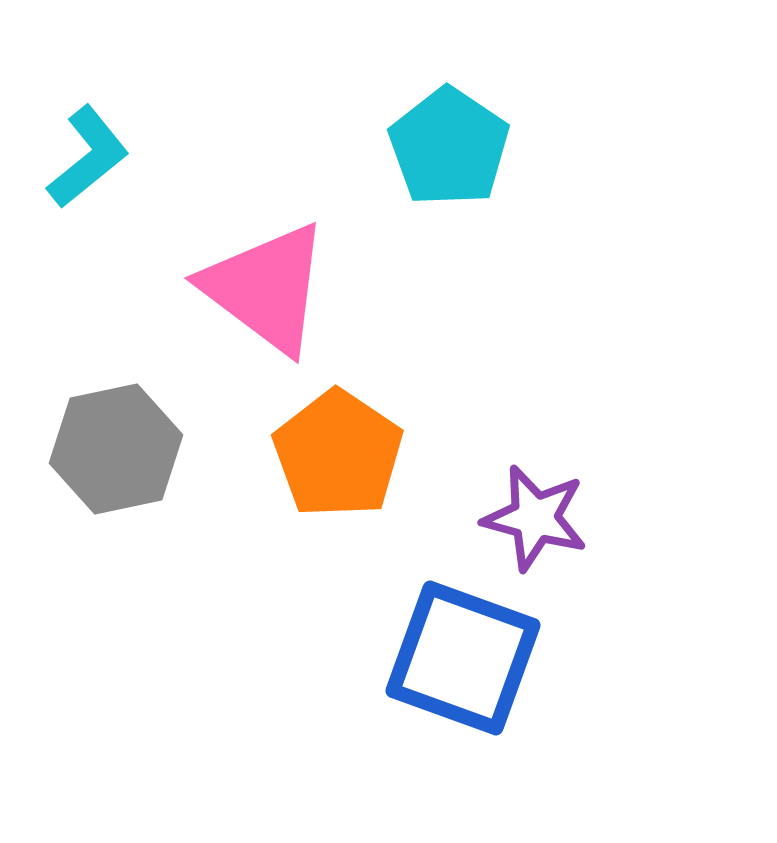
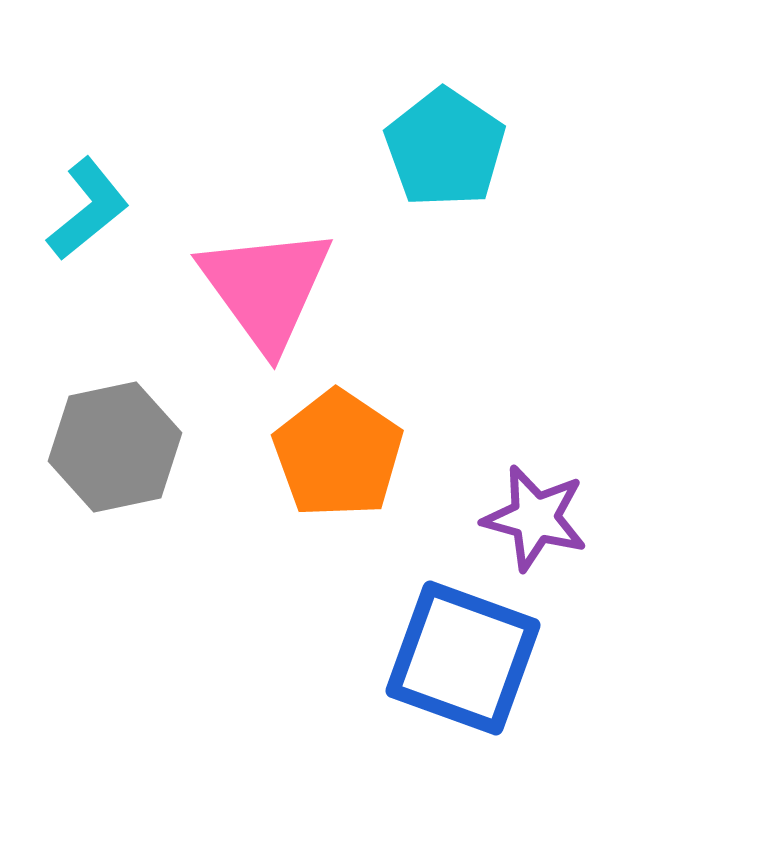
cyan pentagon: moved 4 px left, 1 px down
cyan L-shape: moved 52 px down
pink triangle: rotated 17 degrees clockwise
gray hexagon: moved 1 px left, 2 px up
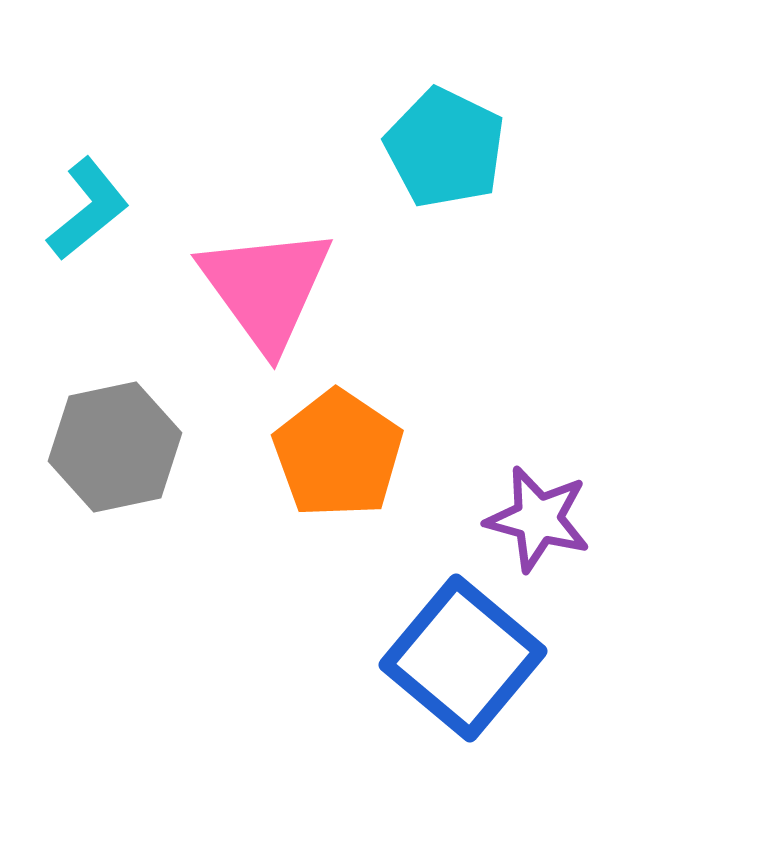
cyan pentagon: rotated 8 degrees counterclockwise
purple star: moved 3 px right, 1 px down
blue square: rotated 20 degrees clockwise
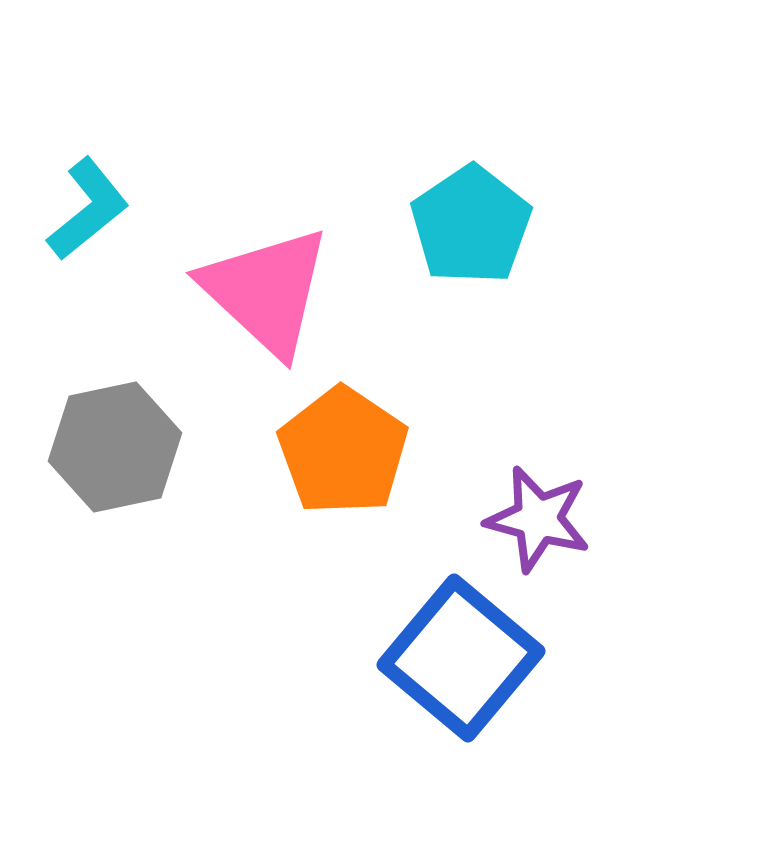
cyan pentagon: moved 26 px right, 77 px down; rotated 12 degrees clockwise
pink triangle: moved 3 px down; rotated 11 degrees counterclockwise
orange pentagon: moved 5 px right, 3 px up
blue square: moved 2 px left
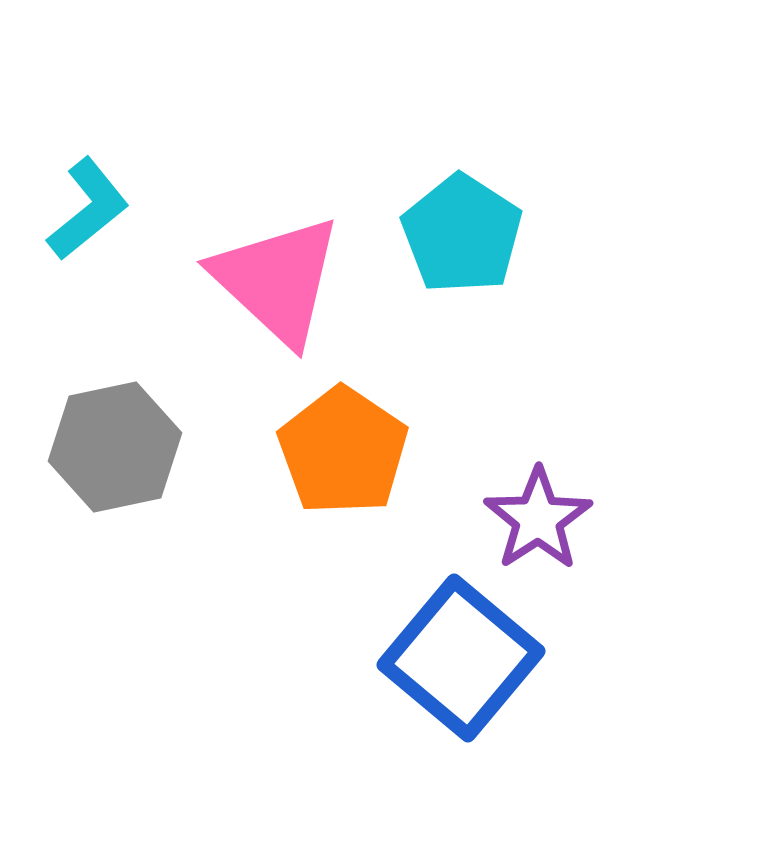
cyan pentagon: moved 9 px left, 9 px down; rotated 5 degrees counterclockwise
pink triangle: moved 11 px right, 11 px up
purple star: rotated 24 degrees clockwise
